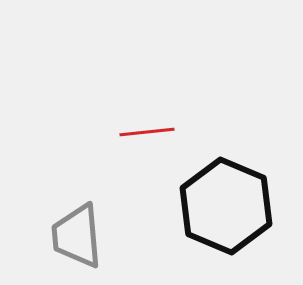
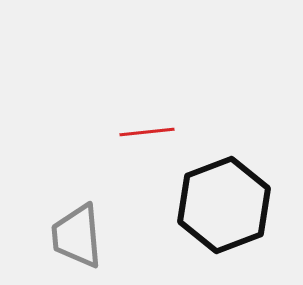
black hexagon: moved 2 px left, 1 px up; rotated 16 degrees clockwise
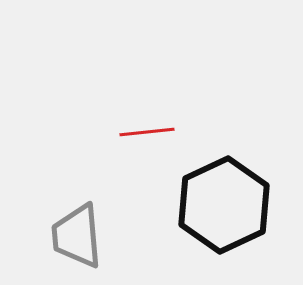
black hexagon: rotated 4 degrees counterclockwise
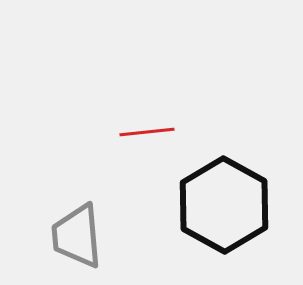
black hexagon: rotated 6 degrees counterclockwise
